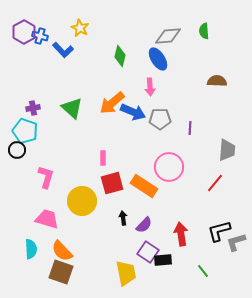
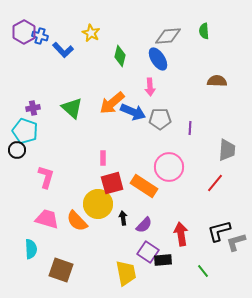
yellow star: moved 11 px right, 5 px down
yellow circle: moved 16 px right, 3 px down
orange semicircle: moved 15 px right, 30 px up
brown square: moved 2 px up
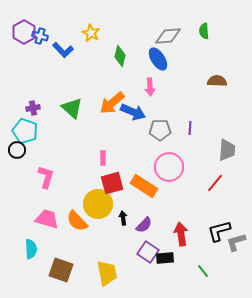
gray pentagon: moved 11 px down
black rectangle: moved 2 px right, 2 px up
yellow trapezoid: moved 19 px left
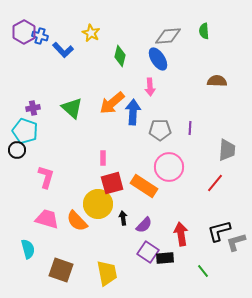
blue arrow: rotated 110 degrees counterclockwise
cyan semicircle: moved 3 px left; rotated 12 degrees counterclockwise
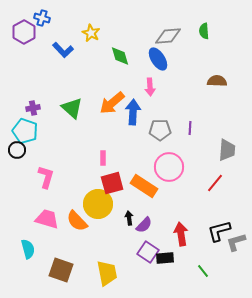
blue cross: moved 2 px right, 18 px up
green diamond: rotated 30 degrees counterclockwise
black arrow: moved 6 px right
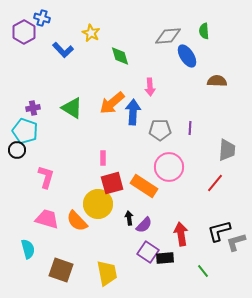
blue ellipse: moved 29 px right, 3 px up
green triangle: rotated 10 degrees counterclockwise
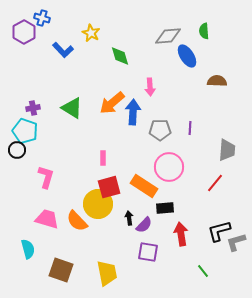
red square: moved 3 px left, 4 px down
purple square: rotated 25 degrees counterclockwise
black rectangle: moved 50 px up
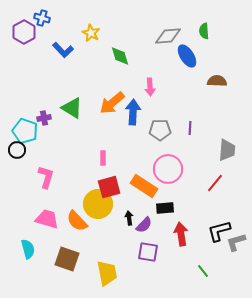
purple cross: moved 11 px right, 10 px down
pink circle: moved 1 px left, 2 px down
brown square: moved 6 px right, 11 px up
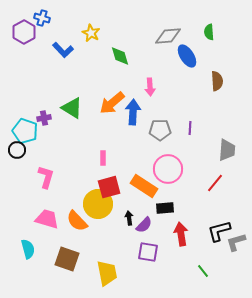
green semicircle: moved 5 px right, 1 px down
brown semicircle: rotated 84 degrees clockwise
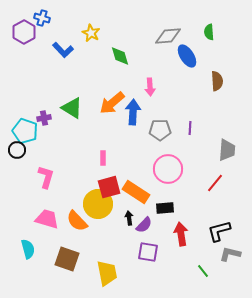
orange rectangle: moved 8 px left, 6 px down
gray L-shape: moved 6 px left, 12 px down; rotated 30 degrees clockwise
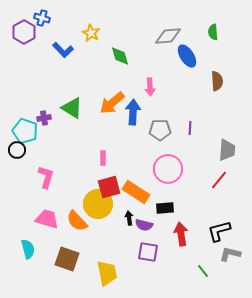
green semicircle: moved 4 px right
red line: moved 4 px right, 3 px up
purple semicircle: rotated 60 degrees clockwise
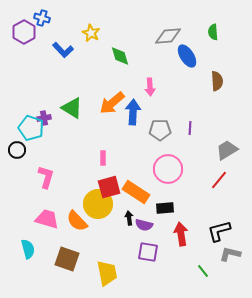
cyan pentagon: moved 6 px right, 3 px up
gray trapezoid: rotated 125 degrees counterclockwise
